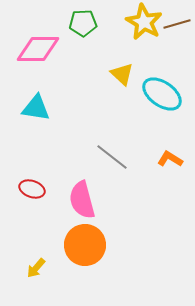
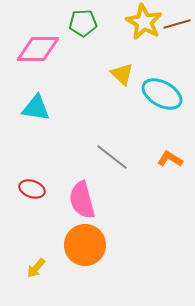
cyan ellipse: rotated 6 degrees counterclockwise
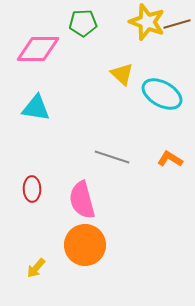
yellow star: moved 3 px right; rotated 9 degrees counterclockwise
gray line: rotated 20 degrees counterclockwise
red ellipse: rotated 70 degrees clockwise
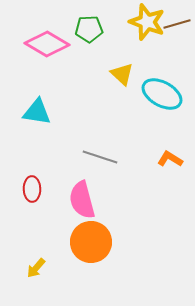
green pentagon: moved 6 px right, 6 px down
pink diamond: moved 9 px right, 5 px up; rotated 30 degrees clockwise
cyan triangle: moved 1 px right, 4 px down
gray line: moved 12 px left
orange circle: moved 6 px right, 3 px up
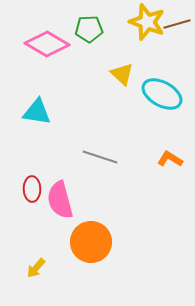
pink semicircle: moved 22 px left
